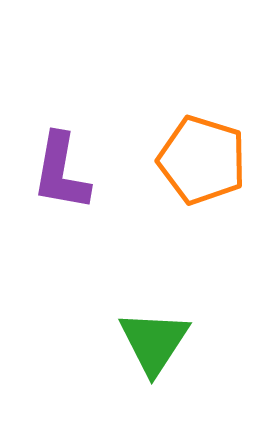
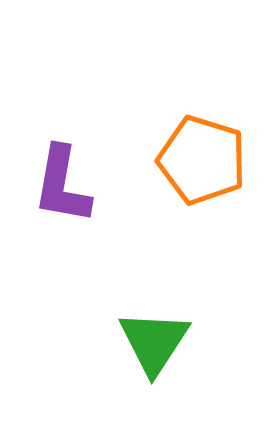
purple L-shape: moved 1 px right, 13 px down
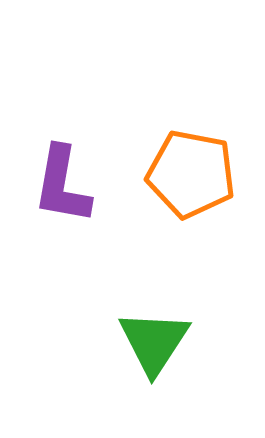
orange pentagon: moved 11 px left, 14 px down; rotated 6 degrees counterclockwise
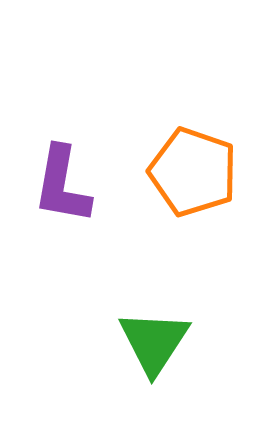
orange pentagon: moved 2 px right, 2 px up; rotated 8 degrees clockwise
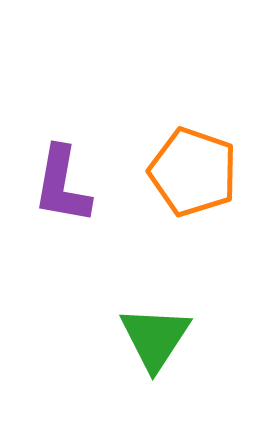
green triangle: moved 1 px right, 4 px up
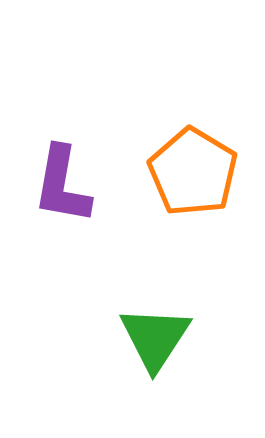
orange pentagon: rotated 12 degrees clockwise
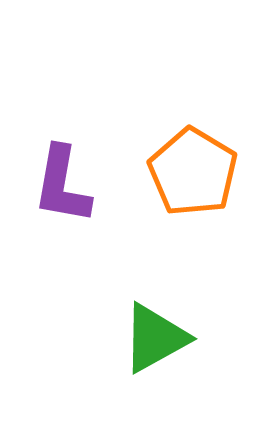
green triangle: rotated 28 degrees clockwise
